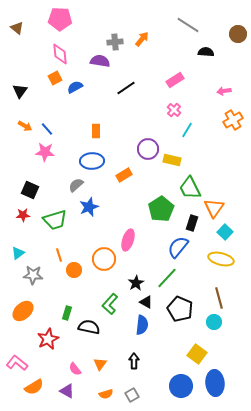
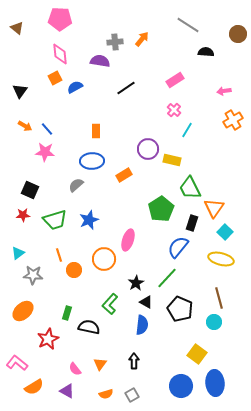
blue star at (89, 207): moved 13 px down
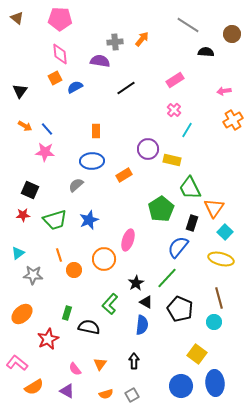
brown triangle at (17, 28): moved 10 px up
brown circle at (238, 34): moved 6 px left
orange ellipse at (23, 311): moved 1 px left, 3 px down
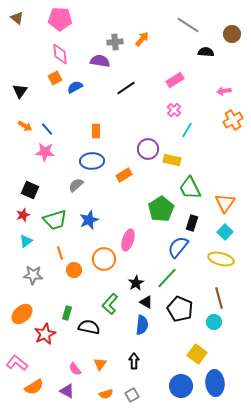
orange triangle at (214, 208): moved 11 px right, 5 px up
red star at (23, 215): rotated 16 degrees counterclockwise
cyan triangle at (18, 253): moved 8 px right, 12 px up
orange line at (59, 255): moved 1 px right, 2 px up
red star at (48, 339): moved 3 px left, 5 px up
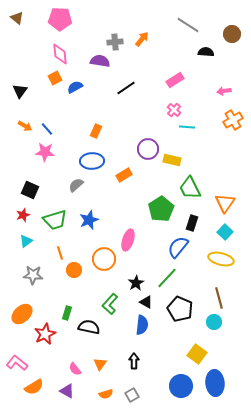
cyan line at (187, 130): moved 3 px up; rotated 63 degrees clockwise
orange rectangle at (96, 131): rotated 24 degrees clockwise
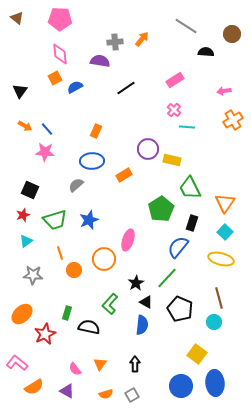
gray line at (188, 25): moved 2 px left, 1 px down
black arrow at (134, 361): moved 1 px right, 3 px down
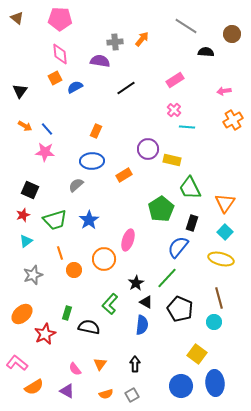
blue star at (89, 220): rotated 12 degrees counterclockwise
gray star at (33, 275): rotated 24 degrees counterclockwise
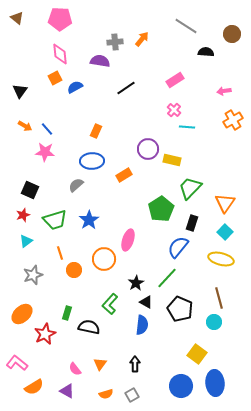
green trapezoid at (190, 188): rotated 70 degrees clockwise
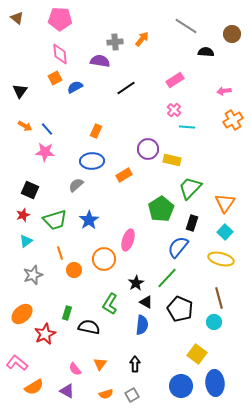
green L-shape at (110, 304): rotated 10 degrees counterclockwise
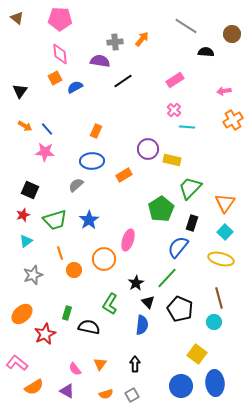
black line at (126, 88): moved 3 px left, 7 px up
black triangle at (146, 302): moved 2 px right; rotated 16 degrees clockwise
